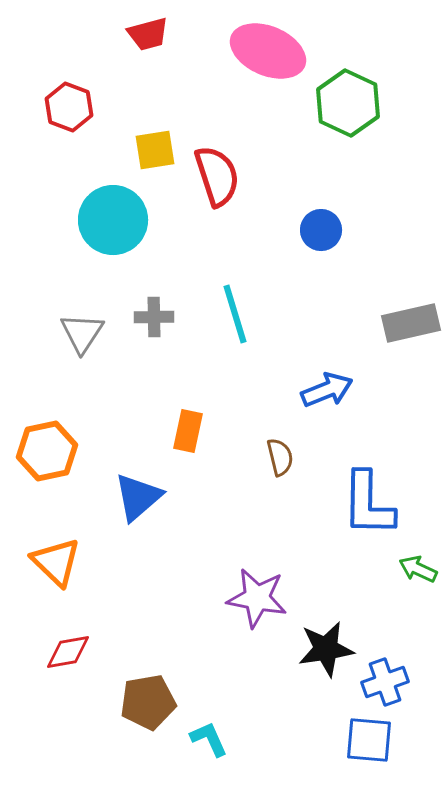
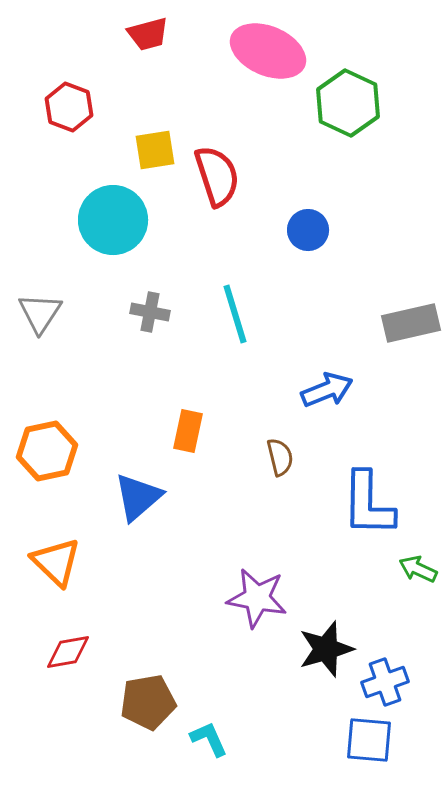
blue circle: moved 13 px left
gray cross: moved 4 px left, 5 px up; rotated 12 degrees clockwise
gray triangle: moved 42 px left, 20 px up
black star: rotated 8 degrees counterclockwise
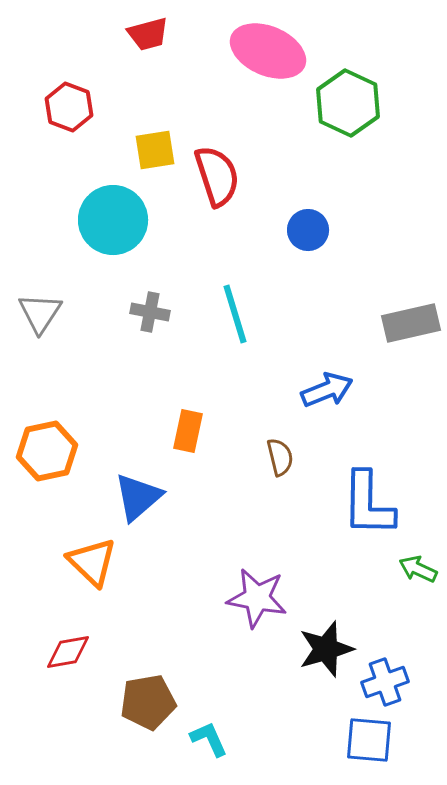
orange triangle: moved 36 px right
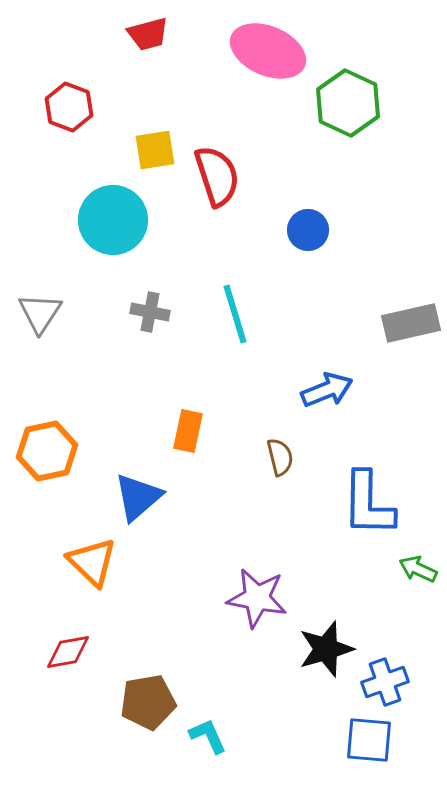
cyan L-shape: moved 1 px left, 3 px up
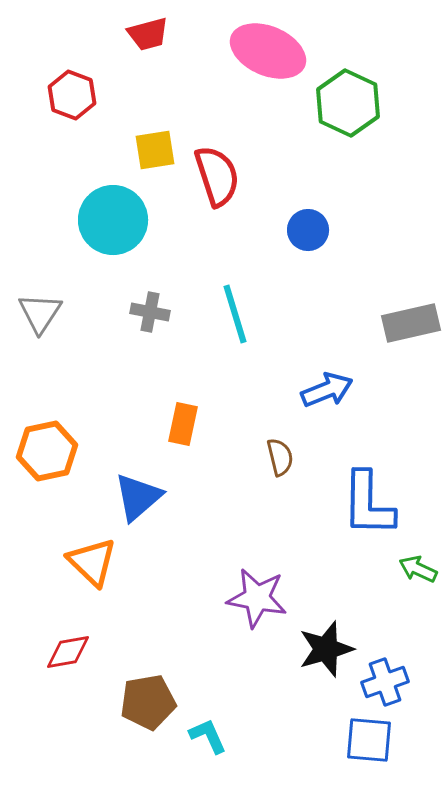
red hexagon: moved 3 px right, 12 px up
orange rectangle: moved 5 px left, 7 px up
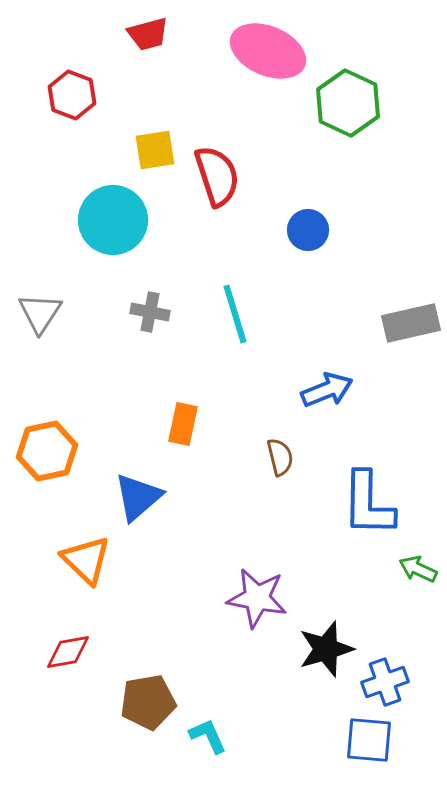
orange triangle: moved 6 px left, 2 px up
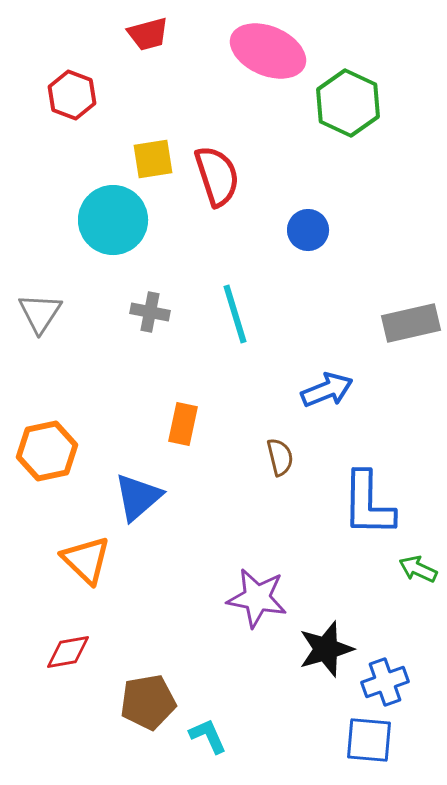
yellow square: moved 2 px left, 9 px down
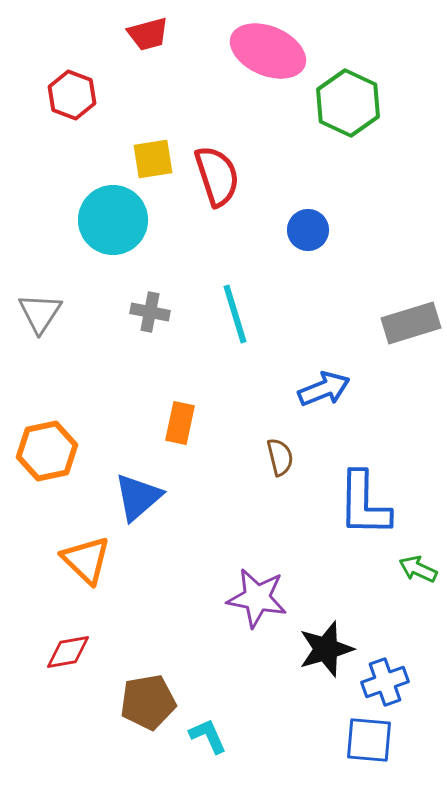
gray rectangle: rotated 4 degrees counterclockwise
blue arrow: moved 3 px left, 1 px up
orange rectangle: moved 3 px left, 1 px up
blue L-shape: moved 4 px left
